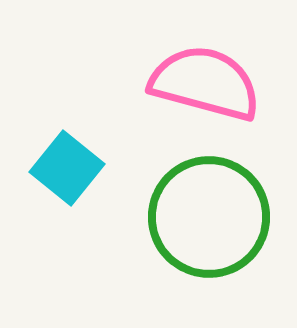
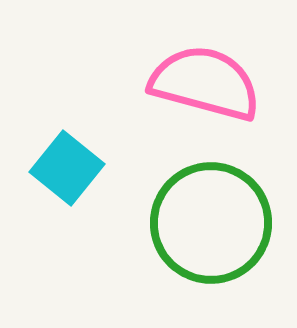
green circle: moved 2 px right, 6 px down
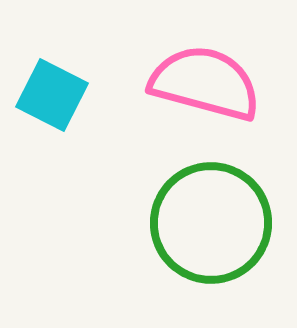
cyan square: moved 15 px left, 73 px up; rotated 12 degrees counterclockwise
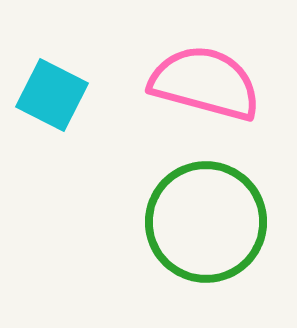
green circle: moved 5 px left, 1 px up
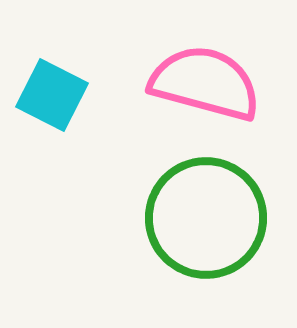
green circle: moved 4 px up
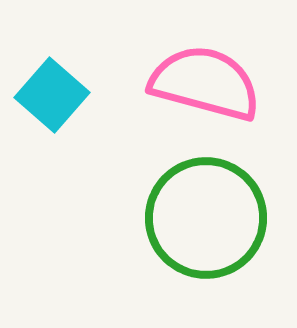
cyan square: rotated 14 degrees clockwise
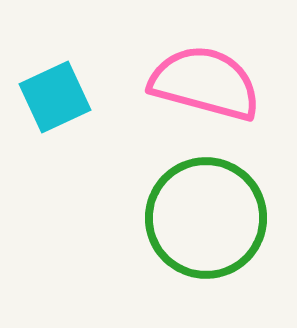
cyan square: moved 3 px right, 2 px down; rotated 24 degrees clockwise
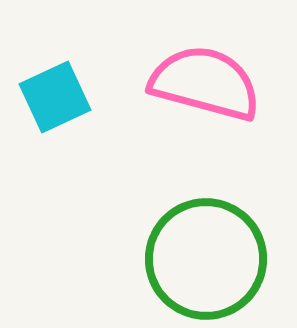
green circle: moved 41 px down
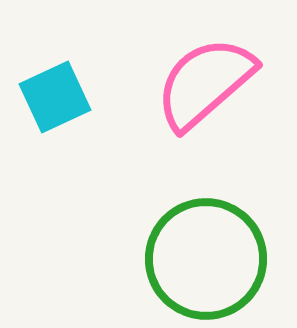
pink semicircle: rotated 56 degrees counterclockwise
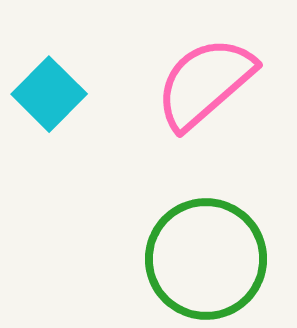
cyan square: moved 6 px left, 3 px up; rotated 20 degrees counterclockwise
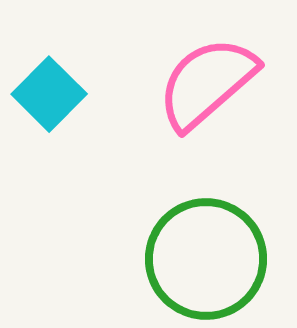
pink semicircle: moved 2 px right
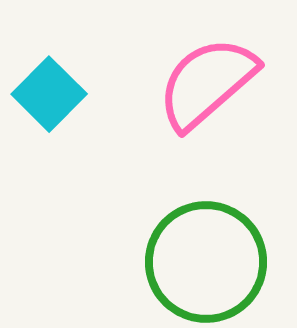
green circle: moved 3 px down
